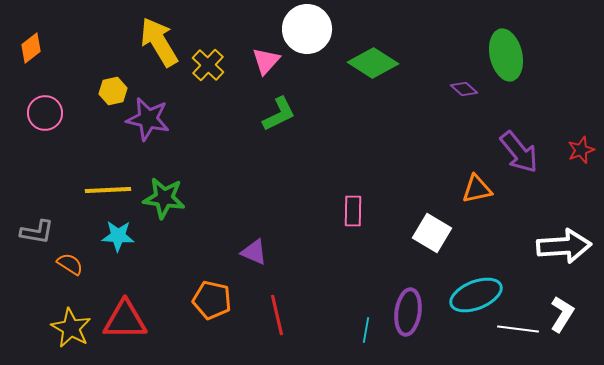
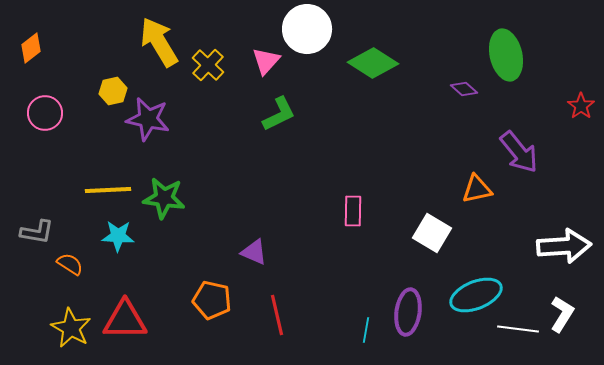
red star: moved 44 px up; rotated 16 degrees counterclockwise
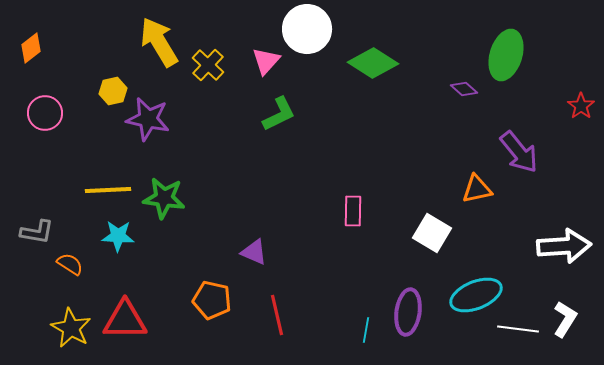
green ellipse: rotated 30 degrees clockwise
white L-shape: moved 3 px right, 5 px down
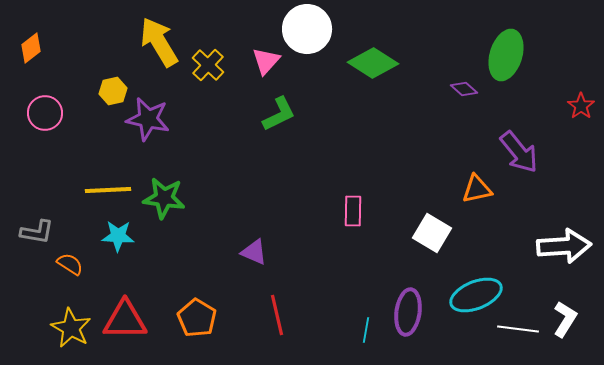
orange pentagon: moved 15 px left, 18 px down; rotated 18 degrees clockwise
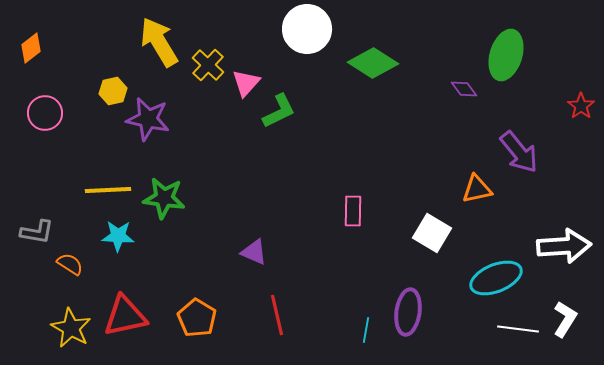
pink triangle: moved 20 px left, 22 px down
purple diamond: rotated 12 degrees clockwise
green L-shape: moved 3 px up
cyan ellipse: moved 20 px right, 17 px up
red triangle: moved 4 px up; rotated 12 degrees counterclockwise
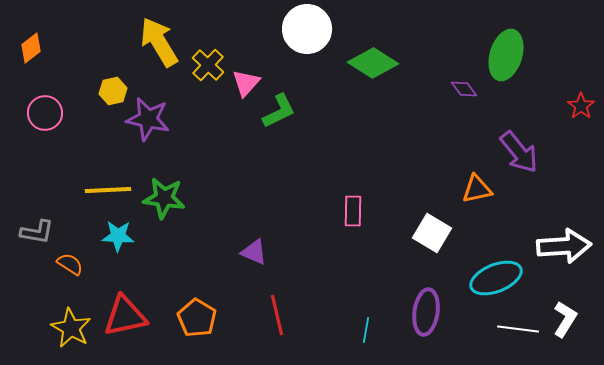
purple ellipse: moved 18 px right
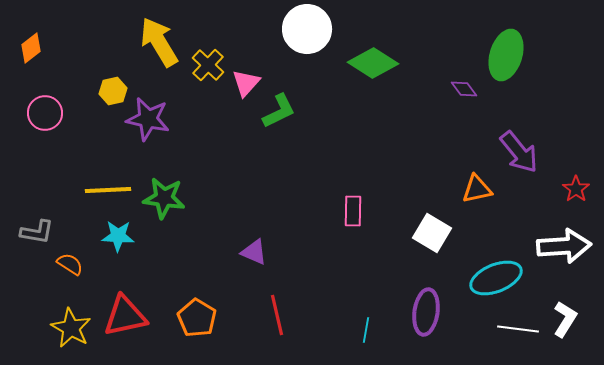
red star: moved 5 px left, 83 px down
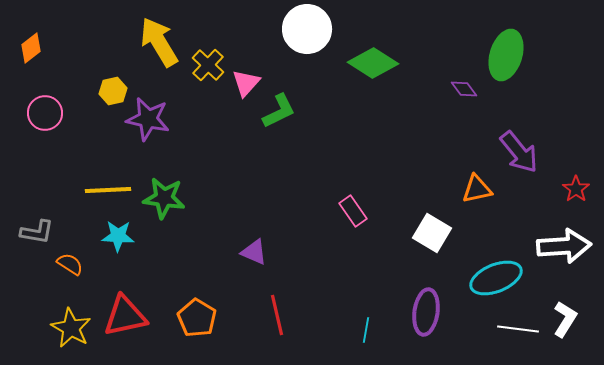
pink rectangle: rotated 36 degrees counterclockwise
